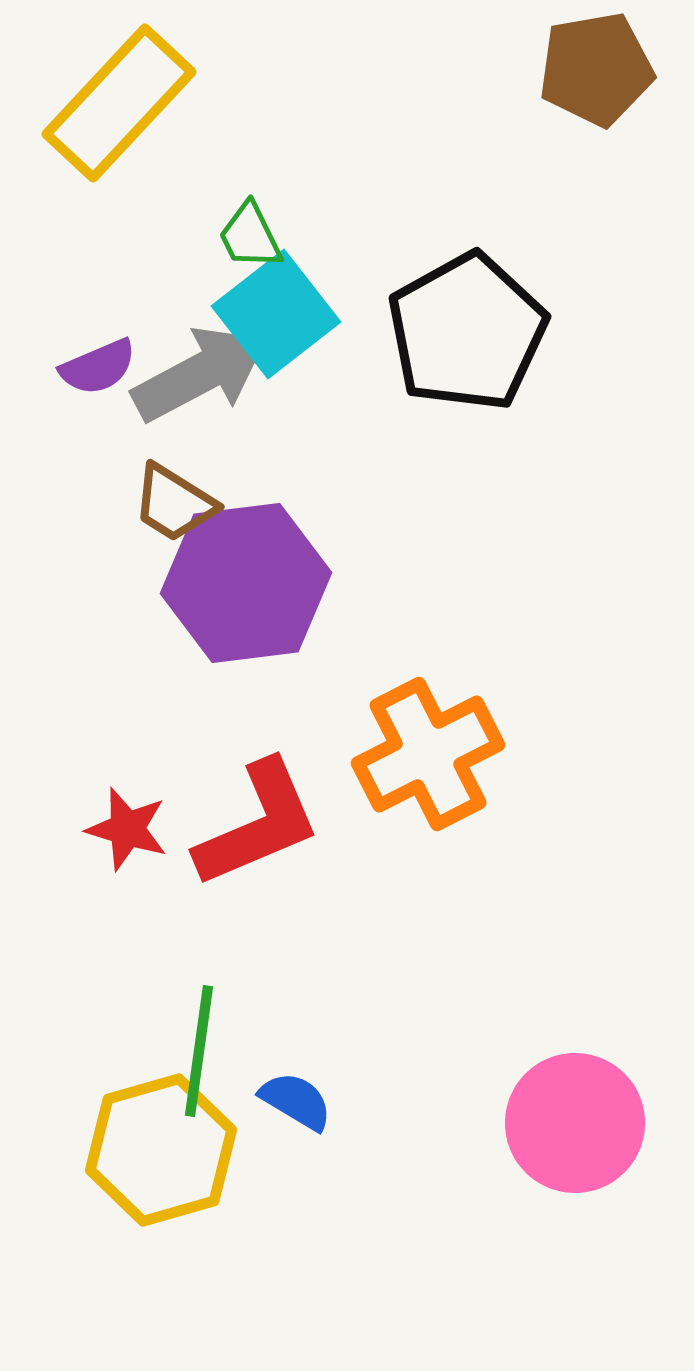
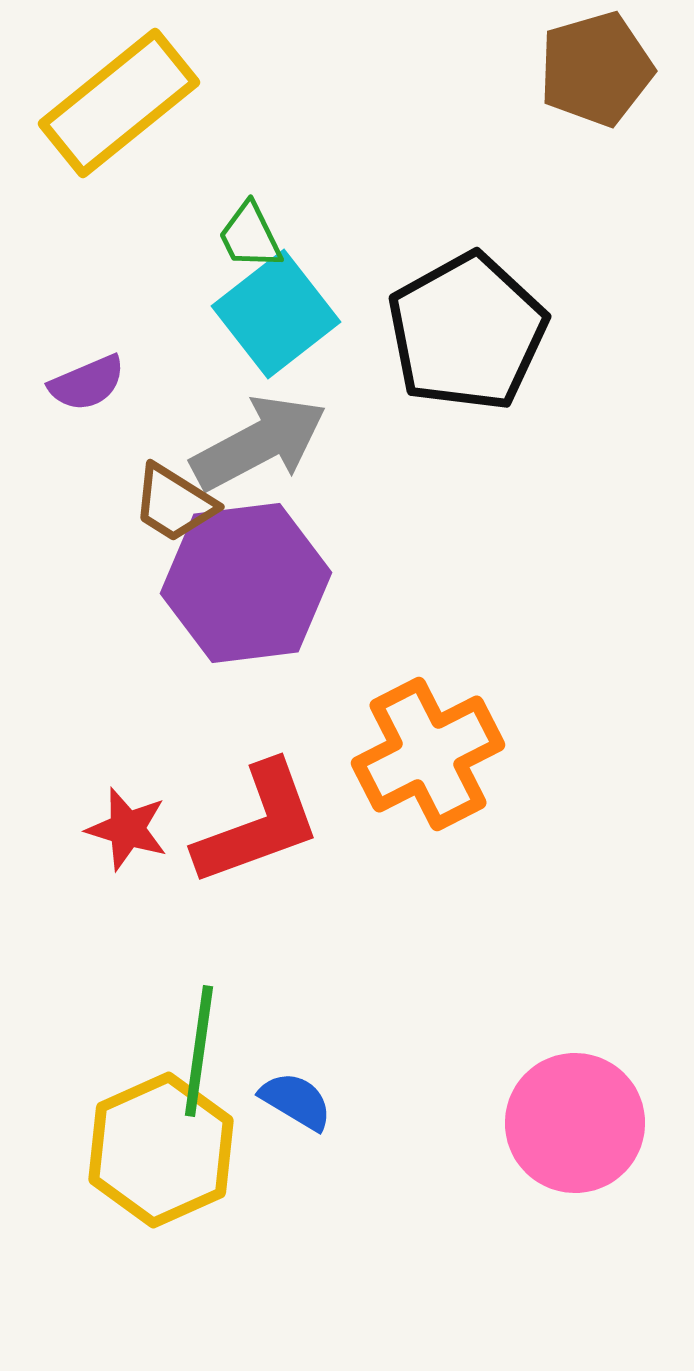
brown pentagon: rotated 6 degrees counterclockwise
yellow rectangle: rotated 8 degrees clockwise
purple semicircle: moved 11 px left, 16 px down
gray arrow: moved 59 px right, 69 px down
red L-shape: rotated 3 degrees clockwise
yellow hexagon: rotated 8 degrees counterclockwise
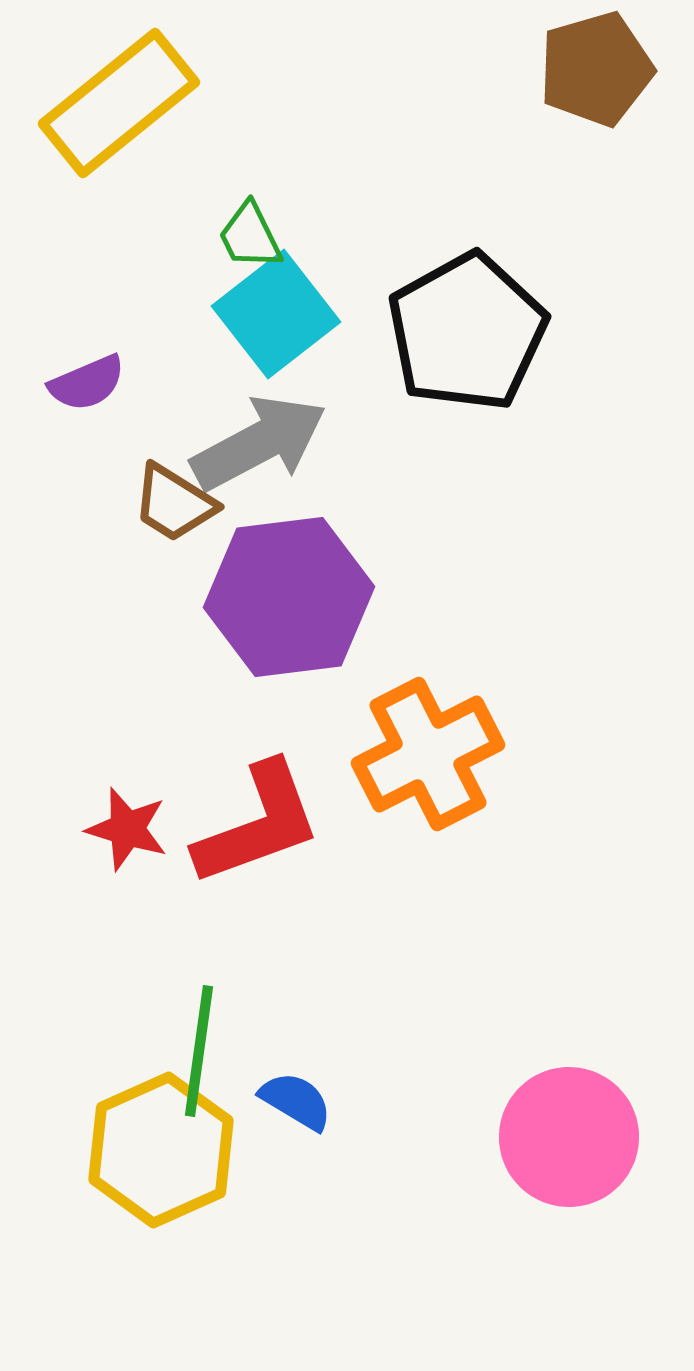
purple hexagon: moved 43 px right, 14 px down
pink circle: moved 6 px left, 14 px down
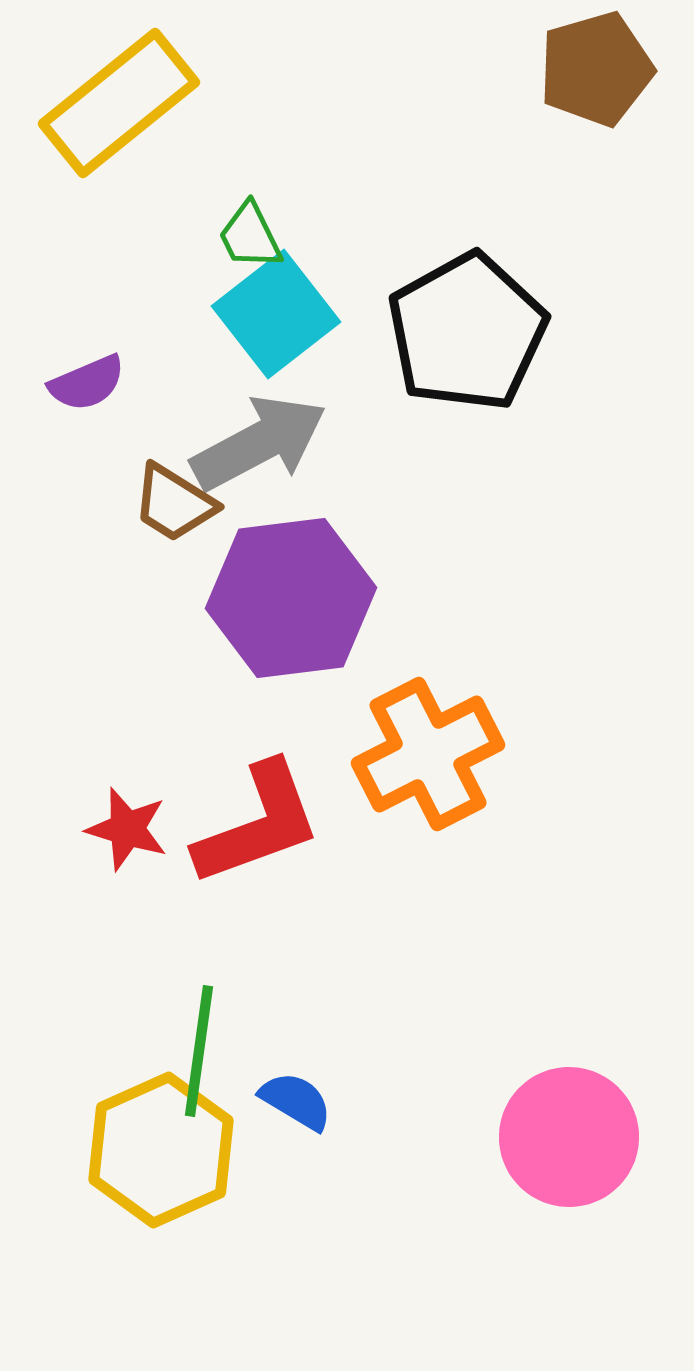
purple hexagon: moved 2 px right, 1 px down
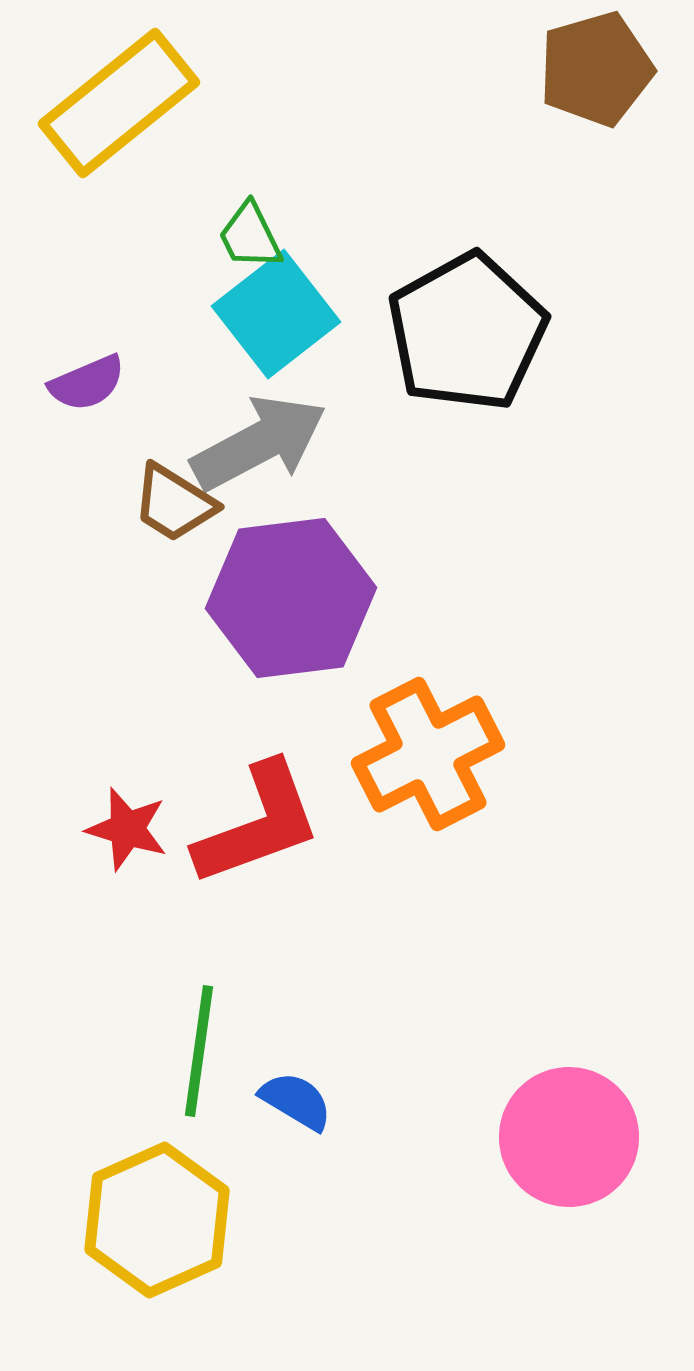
yellow hexagon: moved 4 px left, 70 px down
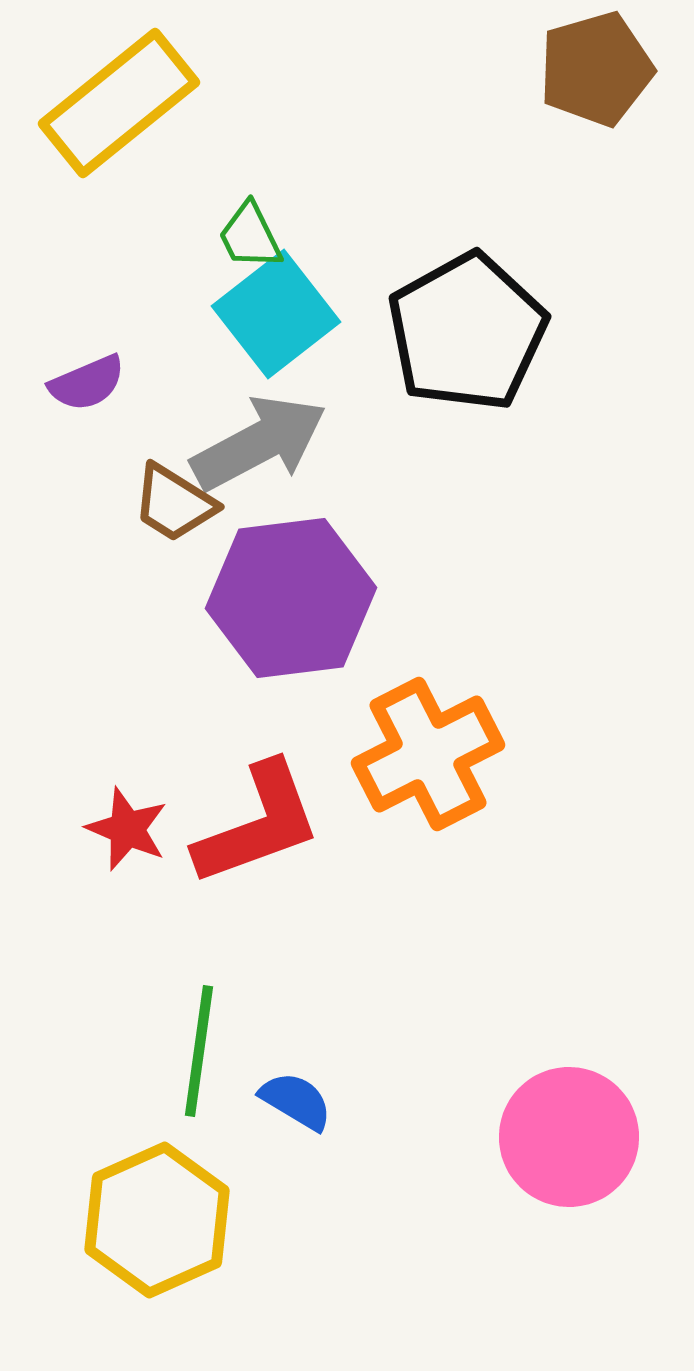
red star: rotated 6 degrees clockwise
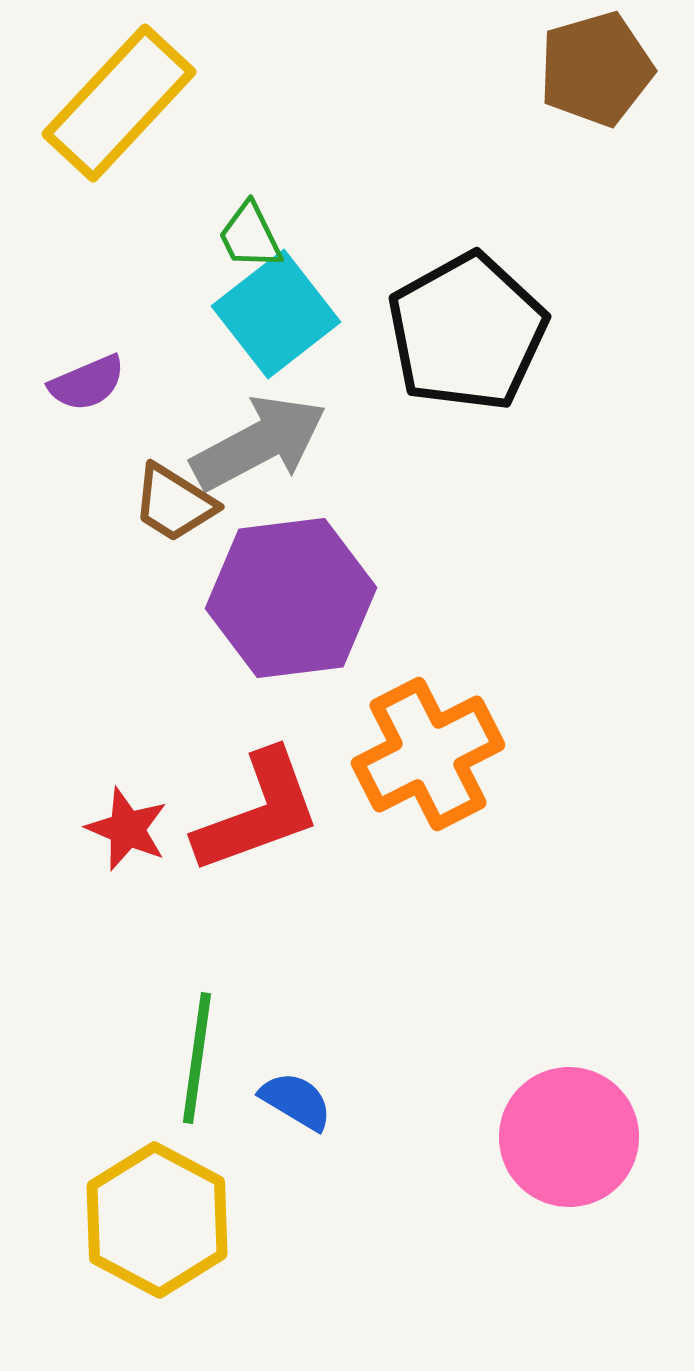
yellow rectangle: rotated 8 degrees counterclockwise
red L-shape: moved 12 px up
green line: moved 2 px left, 7 px down
yellow hexagon: rotated 8 degrees counterclockwise
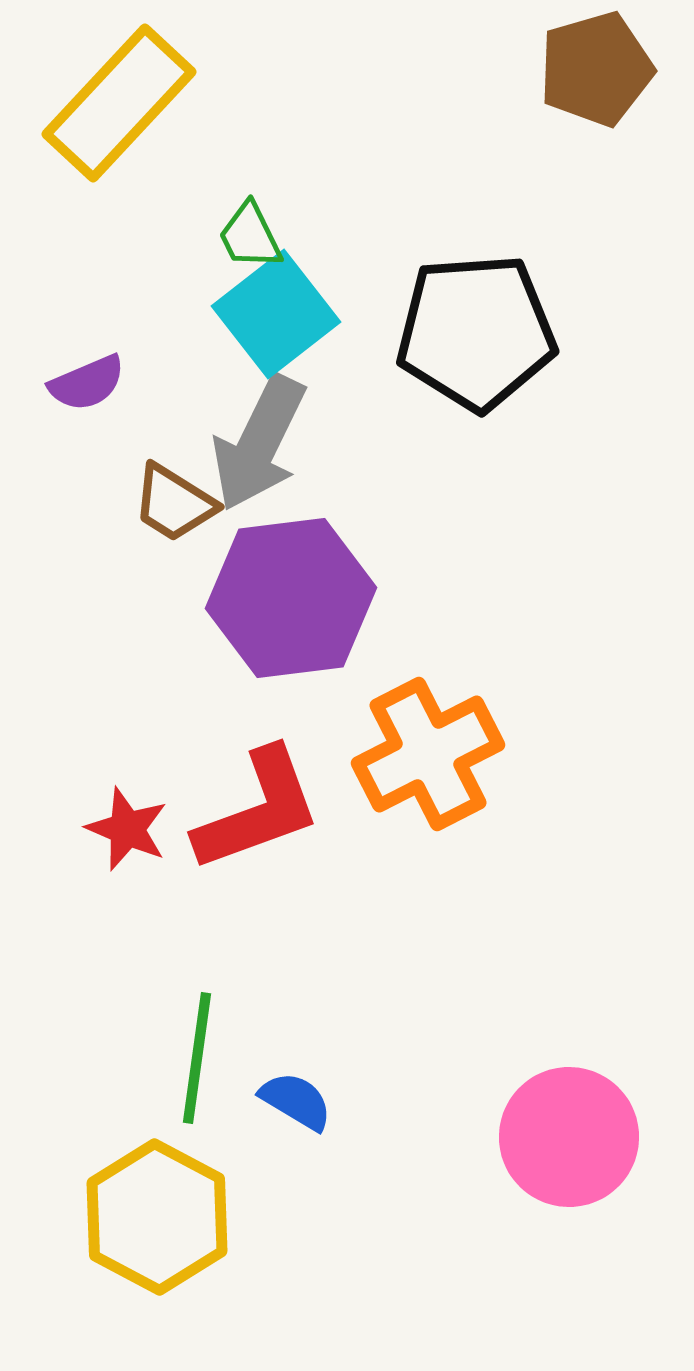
black pentagon: moved 9 px right; rotated 25 degrees clockwise
gray arrow: rotated 144 degrees clockwise
red L-shape: moved 2 px up
yellow hexagon: moved 3 px up
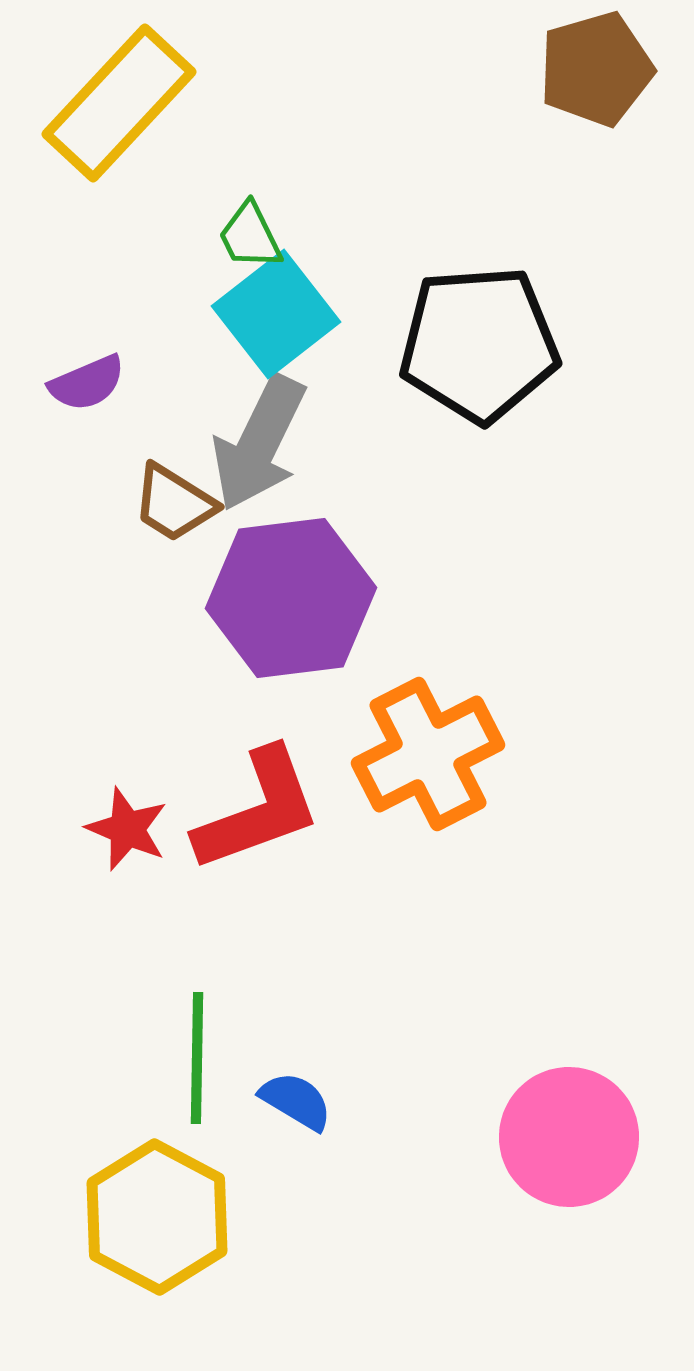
black pentagon: moved 3 px right, 12 px down
green line: rotated 7 degrees counterclockwise
